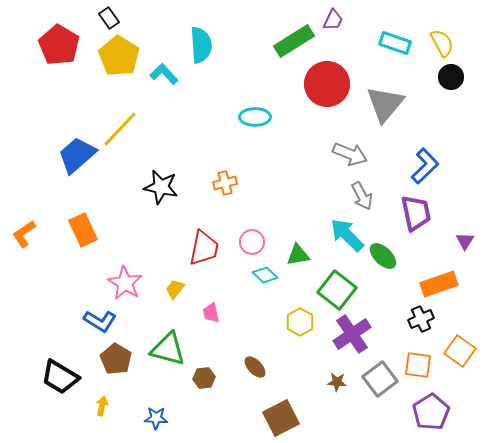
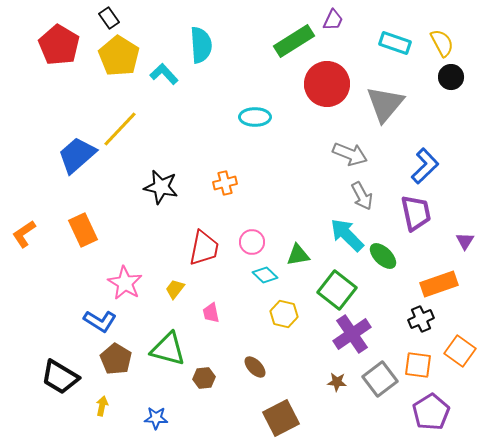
yellow hexagon at (300, 322): moved 16 px left, 8 px up; rotated 16 degrees counterclockwise
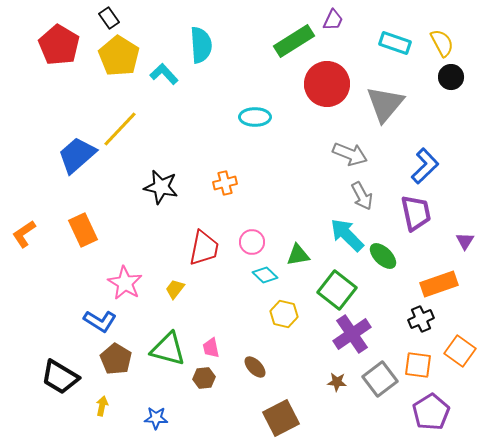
pink trapezoid at (211, 313): moved 35 px down
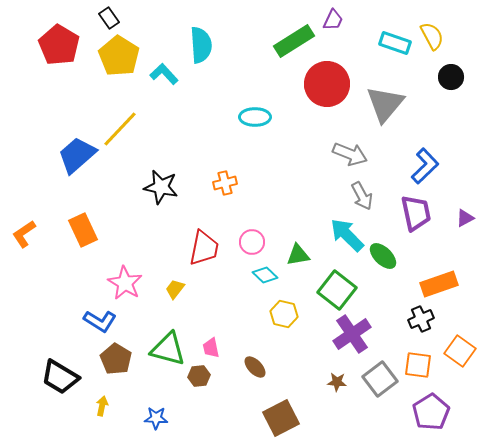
yellow semicircle at (442, 43): moved 10 px left, 7 px up
purple triangle at (465, 241): moved 23 px up; rotated 30 degrees clockwise
brown hexagon at (204, 378): moved 5 px left, 2 px up
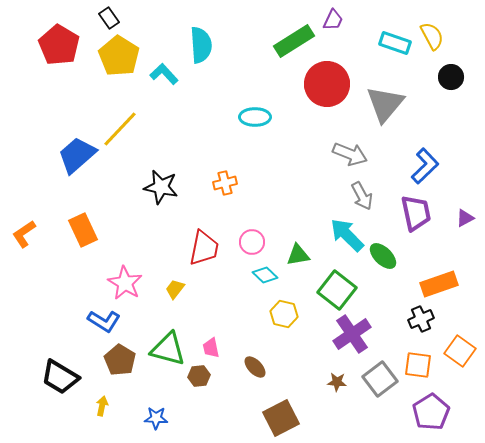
blue L-shape at (100, 321): moved 4 px right
brown pentagon at (116, 359): moved 4 px right, 1 px down
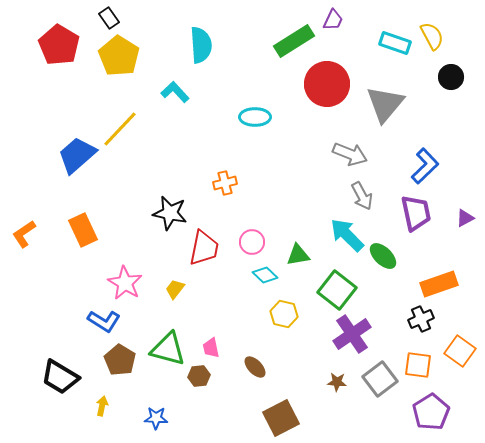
cyan L-shape at (164, 74): moved 11 px right, 18 px down
black star at (161, 187): moved 9 px right, 26 px down
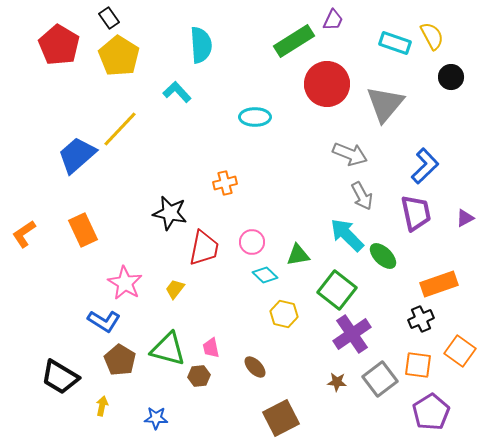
cyan L-shape at (175, 92): moved 2 px right
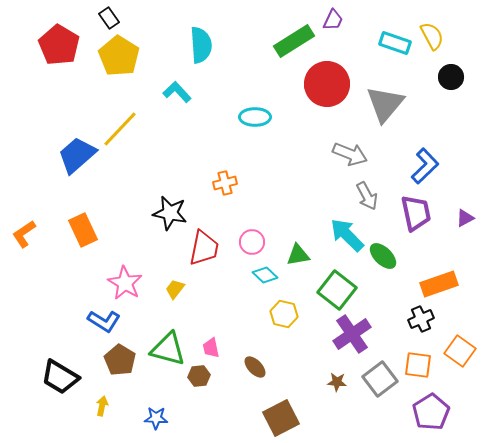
gray arrow at (362, 196): moved 5 px right
